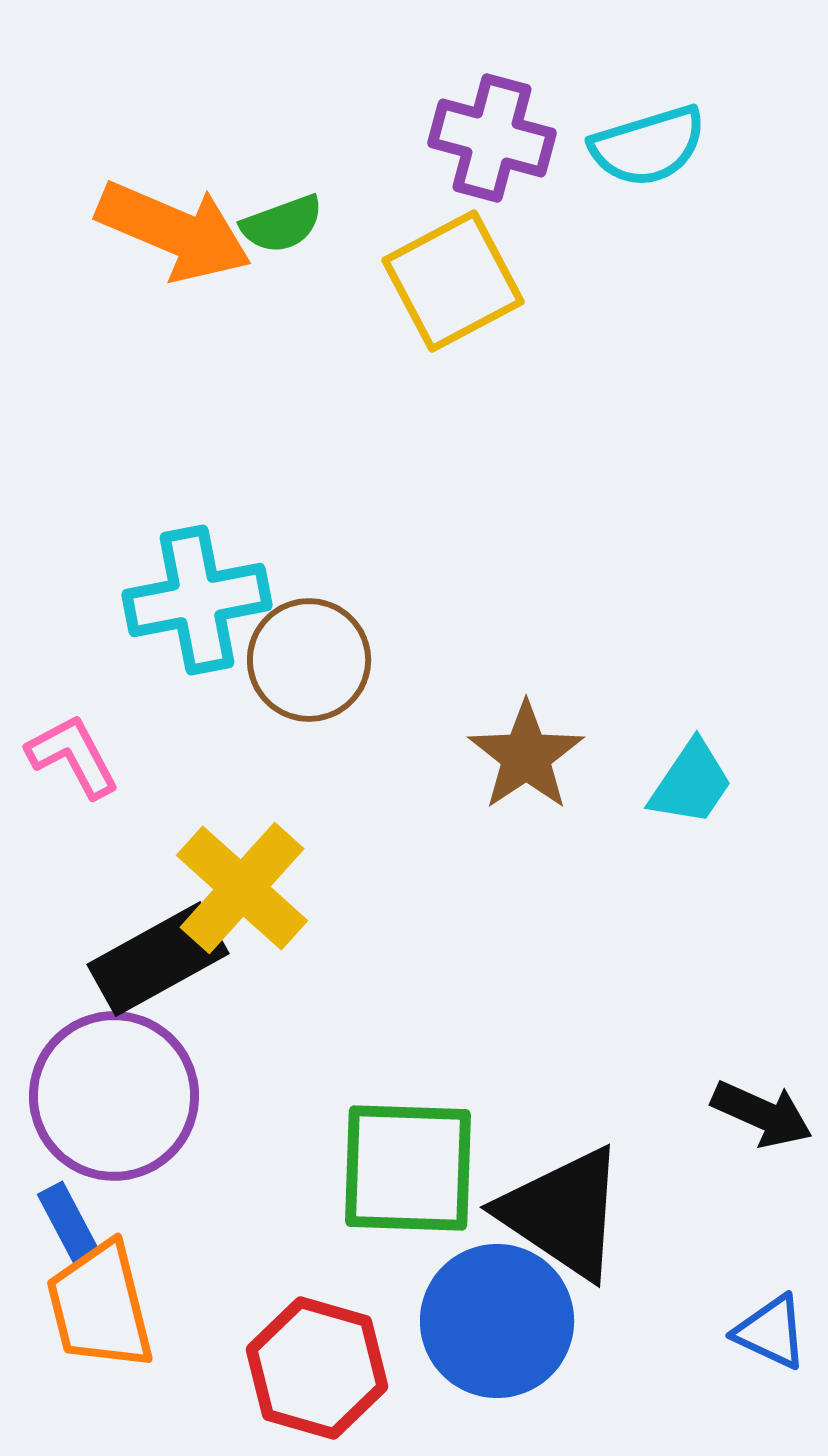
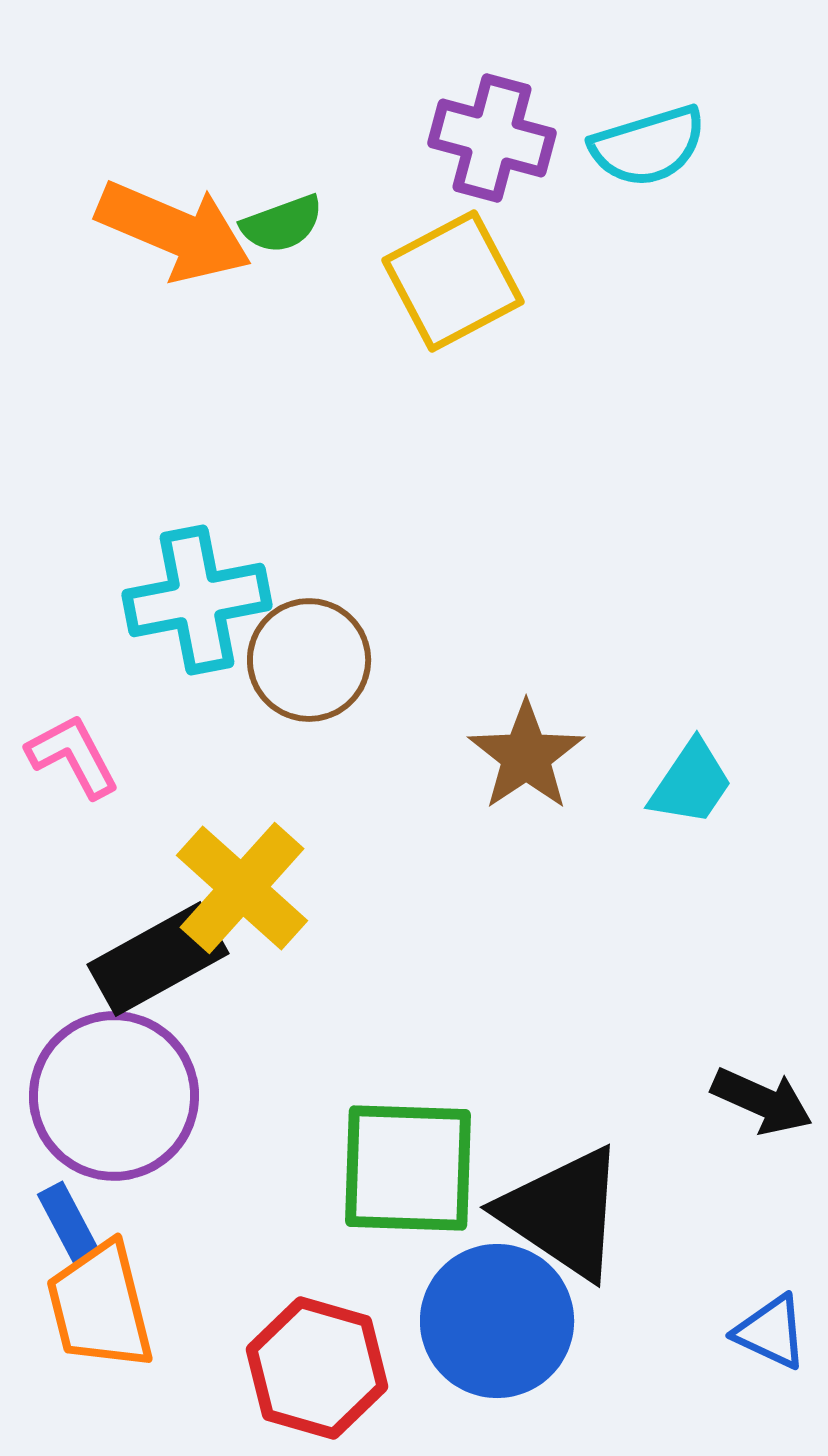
black arrow: moved 13 px up
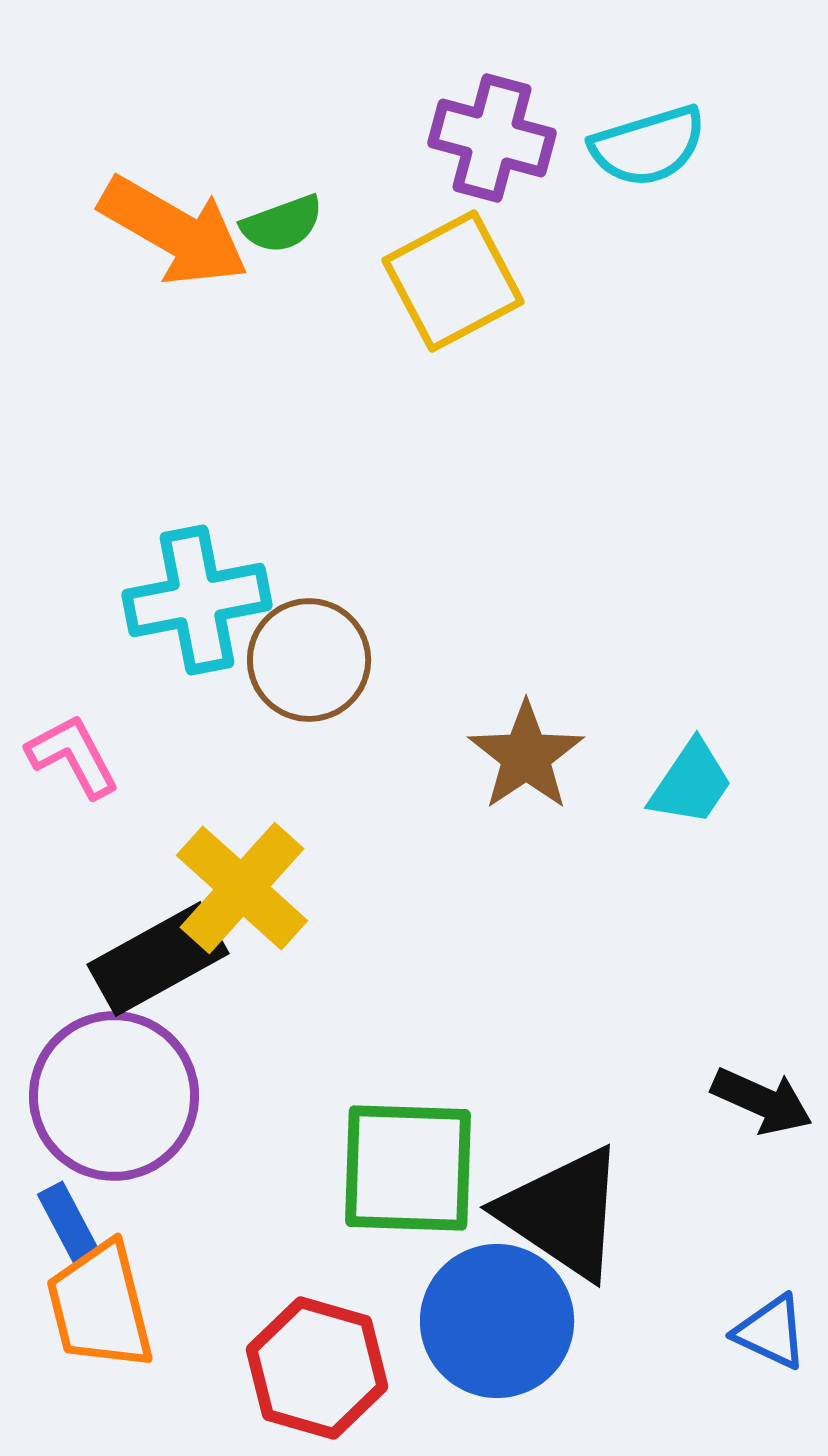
orange arrow: rotated 7 degrees clockwise
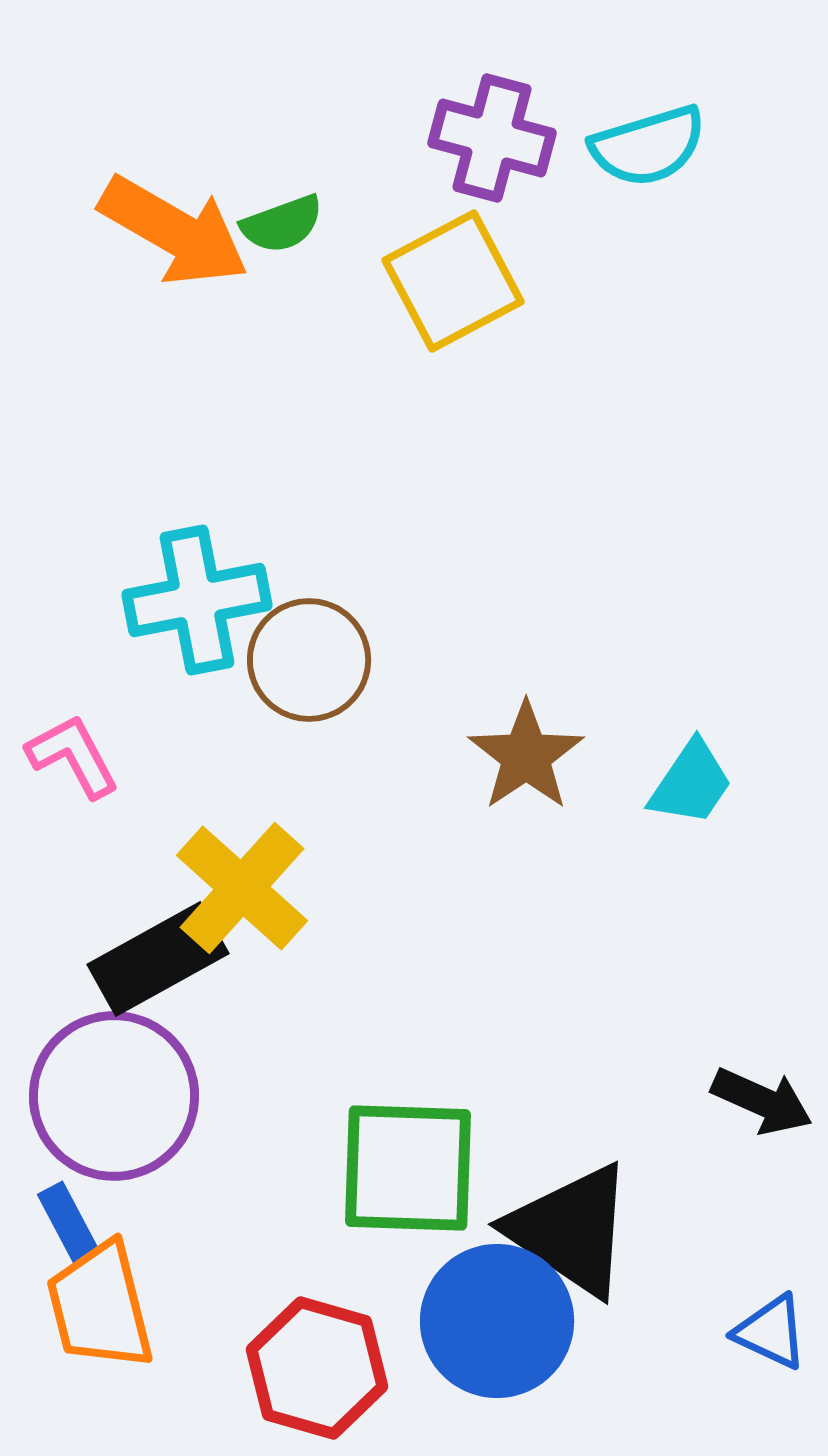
black triangle: moved 8 px right, 17 px down
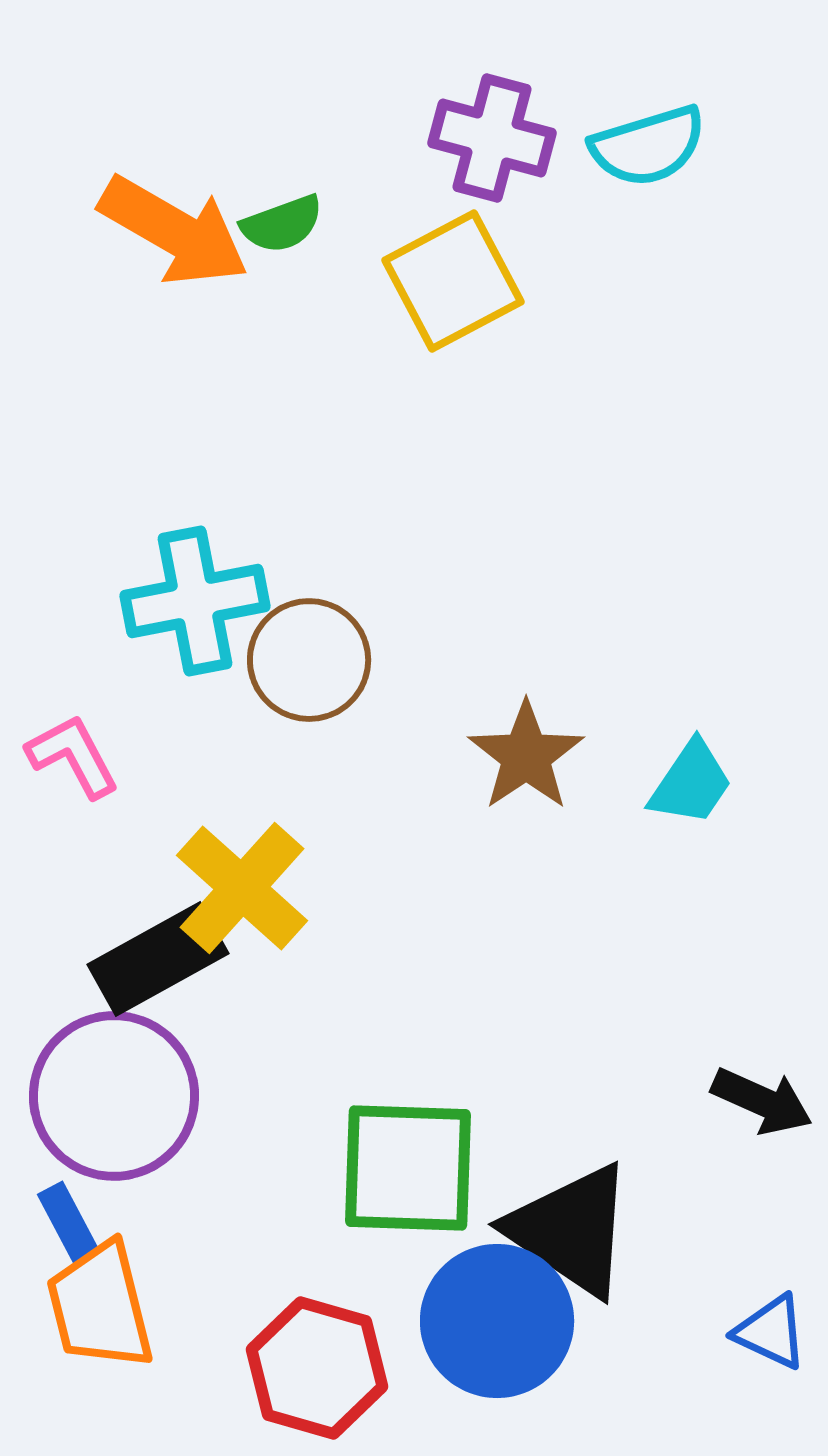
cyan cross: moved 2 px left, 1 px down
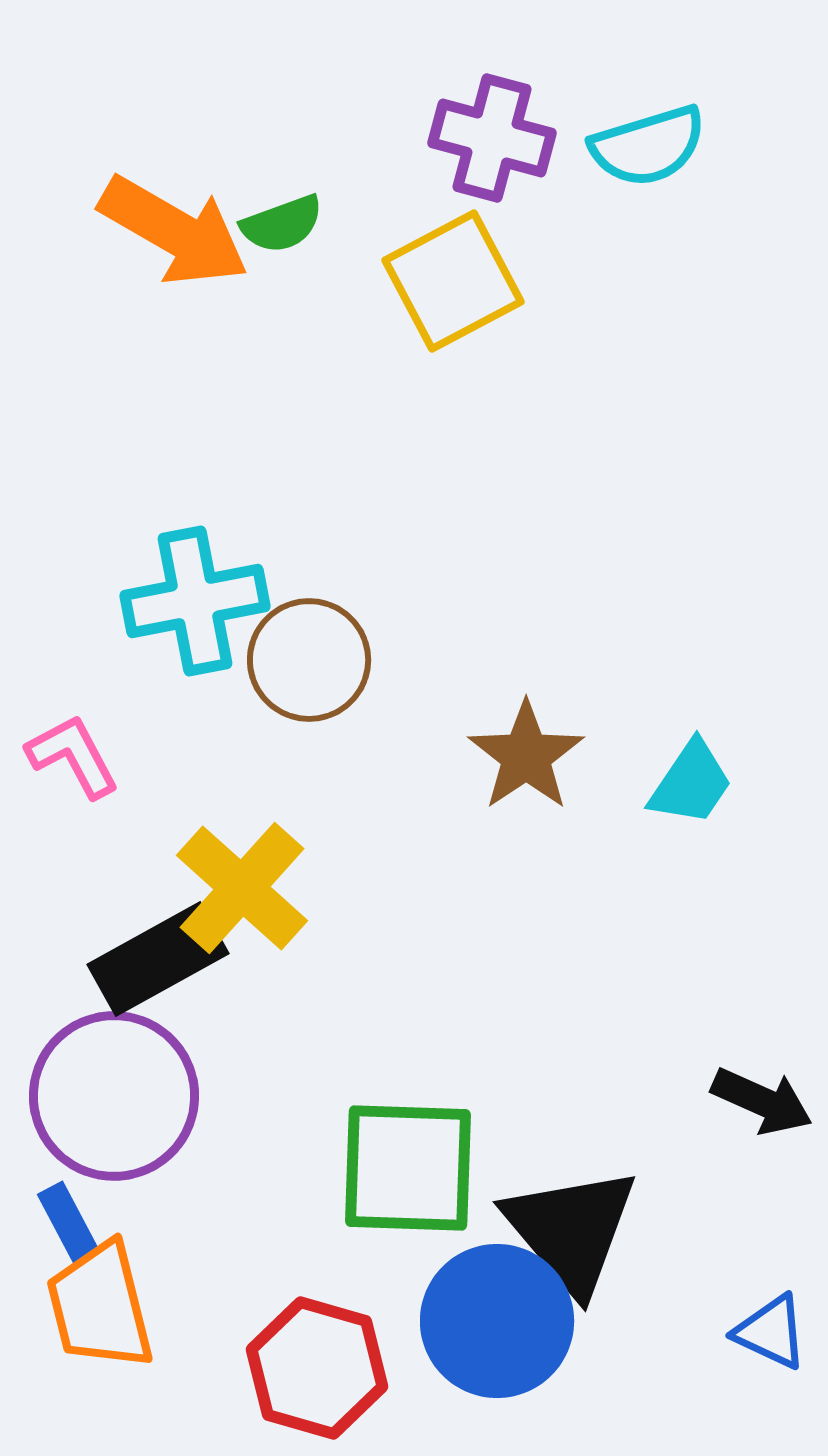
black triangle: rotated 16 degrees clockwise
